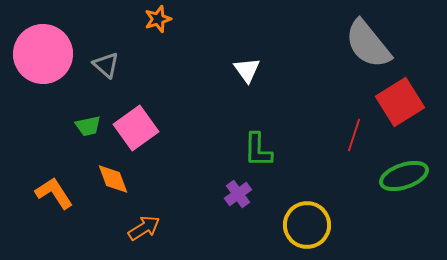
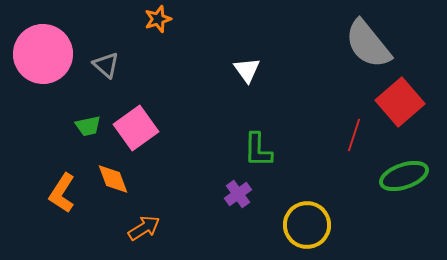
red square: rotated 9 degrees counterclockwise
orange L-shape: moved 8 px right; rotated 114 degrees counterclockwise
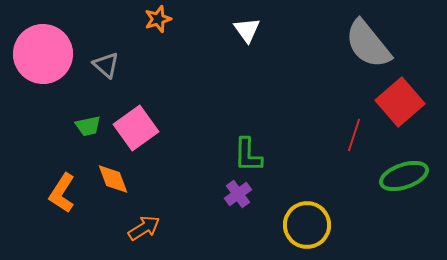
white triangle: moved 40 px up
green L-shape: moved 10 px left, 5 px down
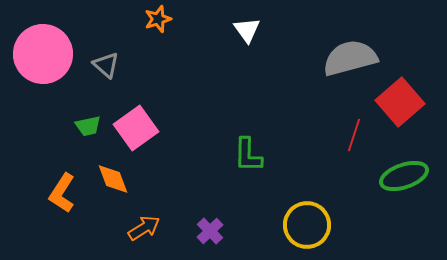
gray semicircle: moved 18 px left, 14 px down; rotated 114 degrees clockwise
purple cross: moved 28 px left, 37 px down; rotated 8 degrees counterclockwise
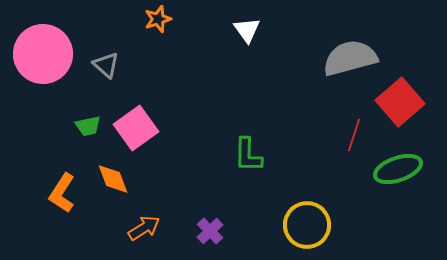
green ellipse: moved 6 px left, 7 px up
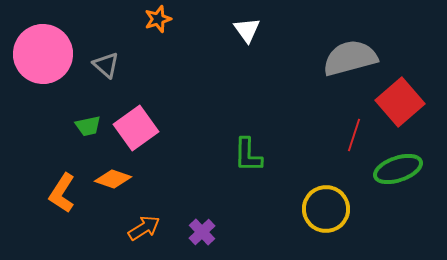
orange diamond: rotated 51 degrees counterclockwise
yellow circle: moved 19 px right, 16 px up
purple cross: moved 8 px left, 1 px down
